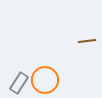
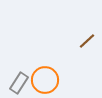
brown line: rotated 36 degrees counterclockwise
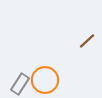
gray rectangle: moved 1 px right, 1 px down
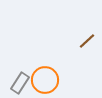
gray rectangle: moved 1 px up
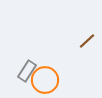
gray rectangle: moved 7 px right, 12 px up
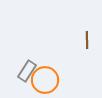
brown line: moved 1 px up; rotated 48 degrees counterclockwise
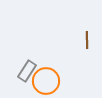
orange circle: moved 1 px right, 1 px down
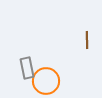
gray rectangle: moved 3 px up; rotated 45 degrees counterclockwise
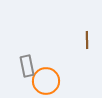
gray rectangle: moved 2 px up
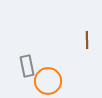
orange circle: moved 2 px right
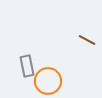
brown line: rotated 60 degrees counterclockwise
